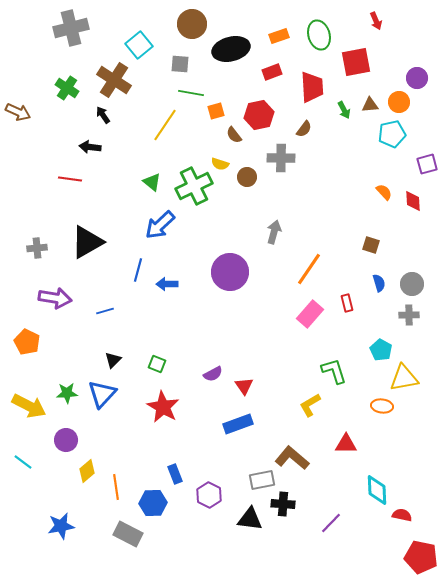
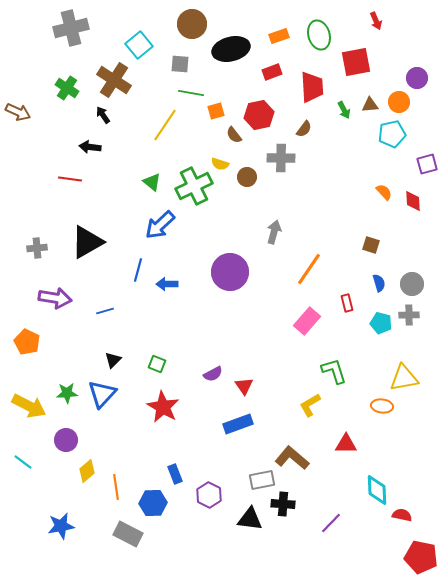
pink rectangle at (310, 314): moved 3 px left, 7 px down
cyan pentagon at (381, 350): moved 27 px up; rotated 15 degrees counterclockwise
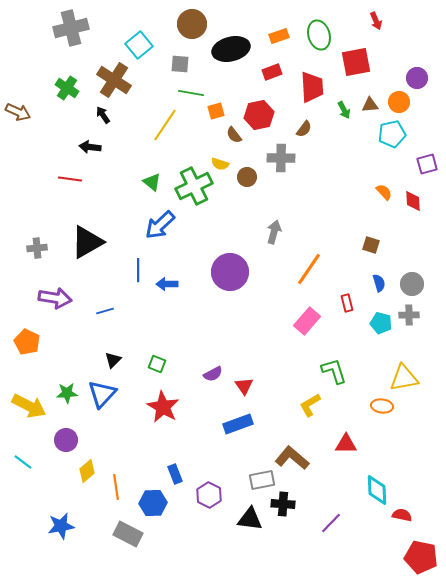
blue line at (138, 270): rotated 15 degrees counterclockwise
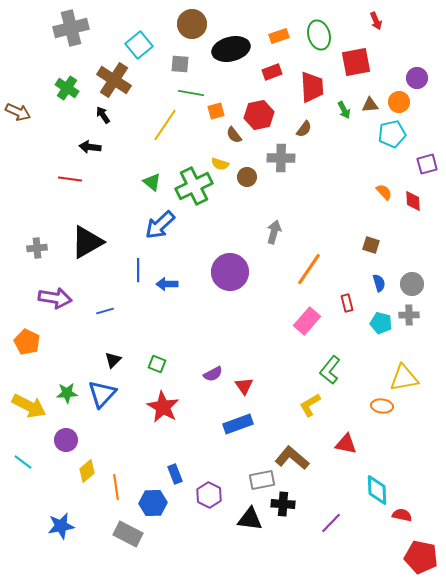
green L-shape at (334, 371): moved 4 px left, 1 px up; rotated 124 degrees counterclockwise
red triangle at (346, 444): rotated 10 degrees clockwise
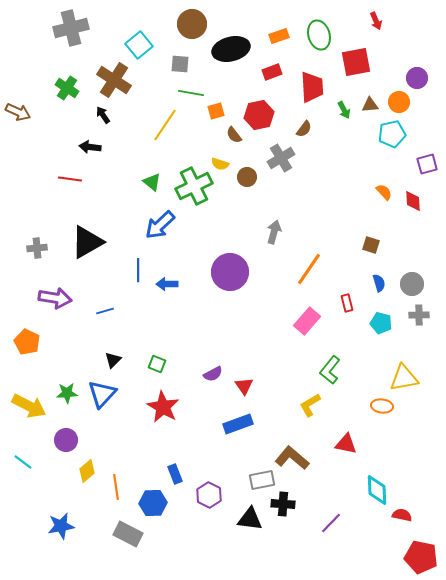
gray cross at (281, 158): rotated 32 degrees counterclockwise
gray cross at (409, 315): moved 10 px right
